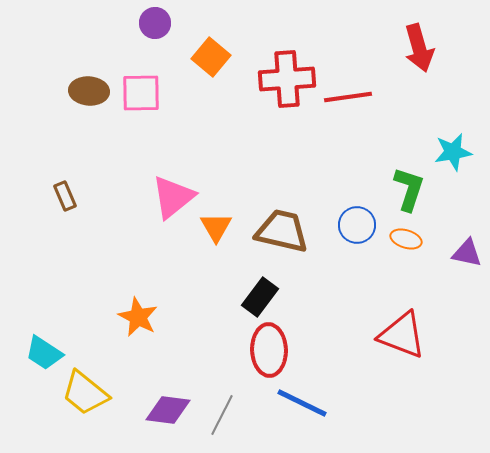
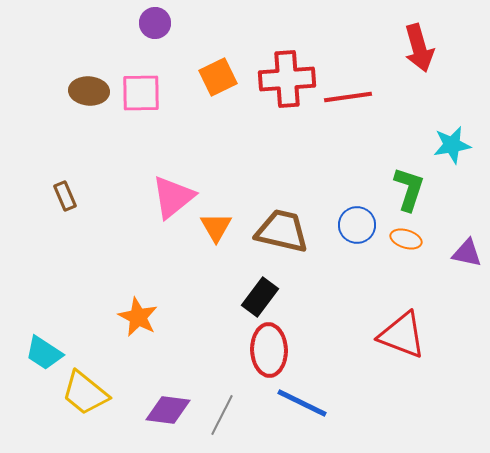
orange square: moved 7 px right, 20 px down; rotated 24 degrees clockwise
cyan star: moved 1 px left, 7 px up
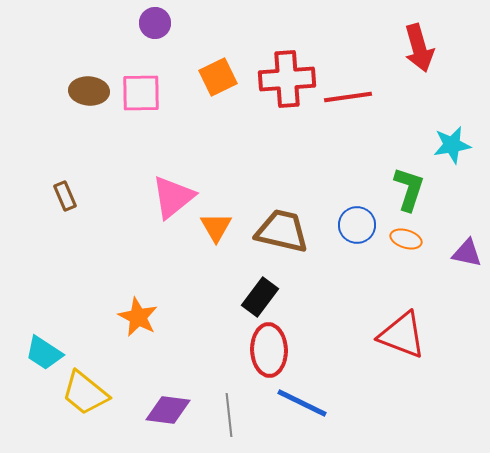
gray line: moved 7 px right; rotated 33 degrees counterclockwise
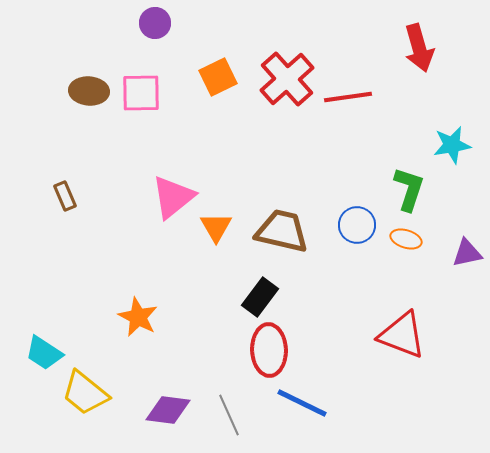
red cross: rotated 38 degrees counterclockwise
purple triangle: rotated 24 degrees counterclockwise
gray line: rotated 18 degrees counterclockwise
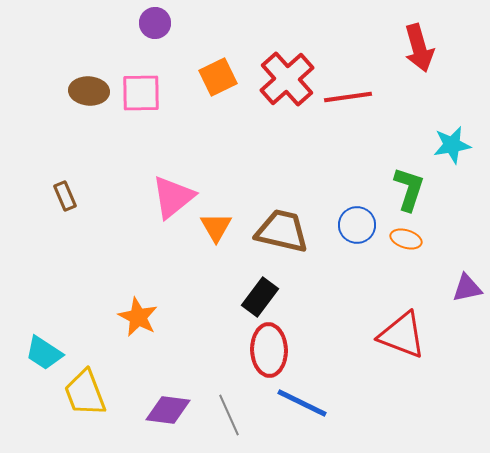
purple triangle: moved 35 px down
yellow trapezoid: rotated 30 degrees clockwise
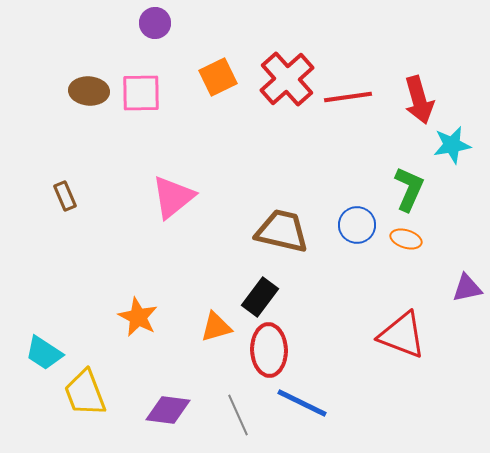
red arrow: moved 52 px down
green L-shape: rotated 6 degrees clockwise
orange triangle: moved 100 px down; rotated 44 degrees clockwise
gray line: moved 9 px right
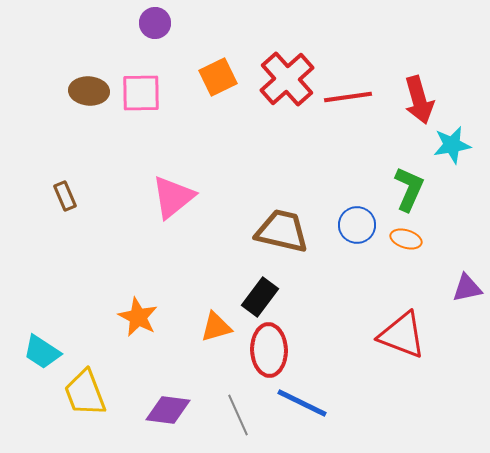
cyan trapezoid: moved 2 px left, 1 px up
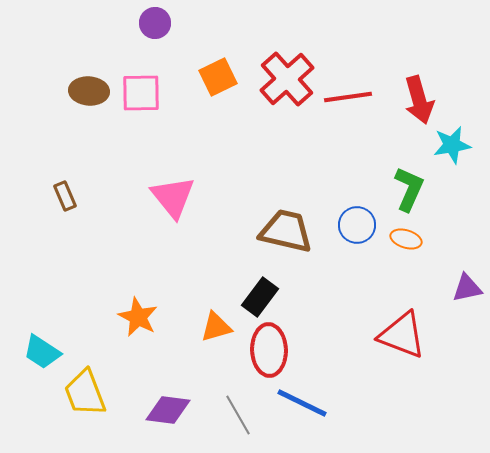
pink triangle: rotated 30 degrees counterclockwise
brown trapezoid: moved 4 px right
gray line: rotated 6 degrees counterclockwise
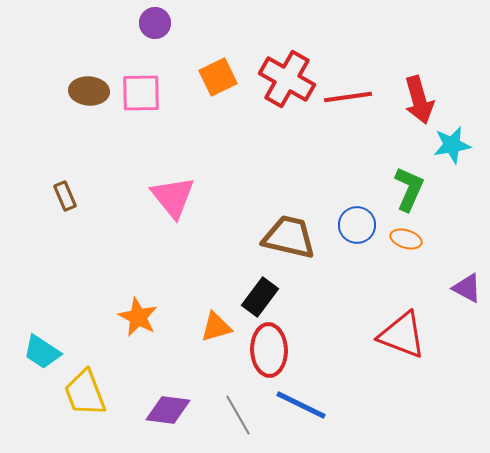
red cross: rotated 18 degrees counterclockwise
brown trapezoid: moved 3 px right, 6 px down
purple triangle: rotated 40 degrees clockwise
blue line: moved 1 px left, 2 px down
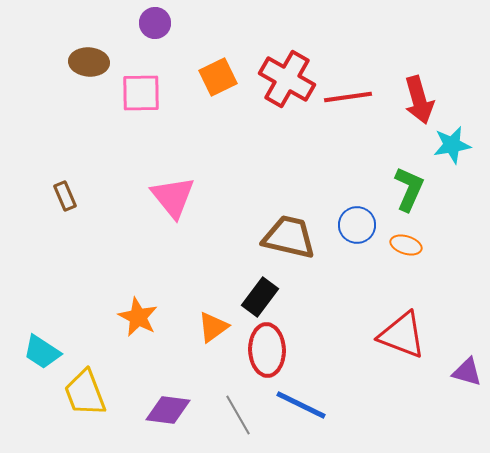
brown ellipse: moved 29 px up
orange ellipse: moved 6 px down
purple triangle: moved 84 px down; rotated 12 degrees counterclockwise
orange triangle: moved 3 px left; rotated 20 degrees counterclockwise
red ellipse: moved 2 px left
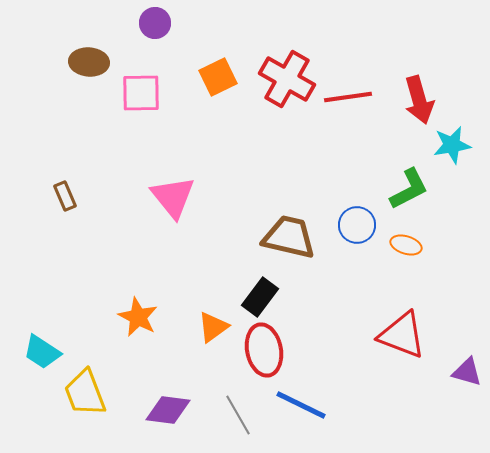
green L-shape: rotated 39 degrees clockwise
red ellipse: moved 3 px left; rotated 9 degrees counterclockwise
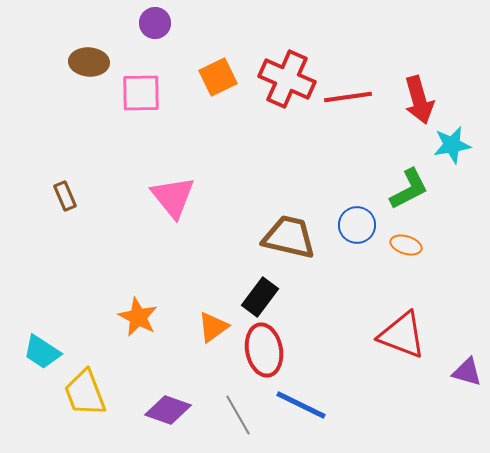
red cross: rotated 6 degrees counterclockwise
purple diamond: rotated 12 degrees clockwise
